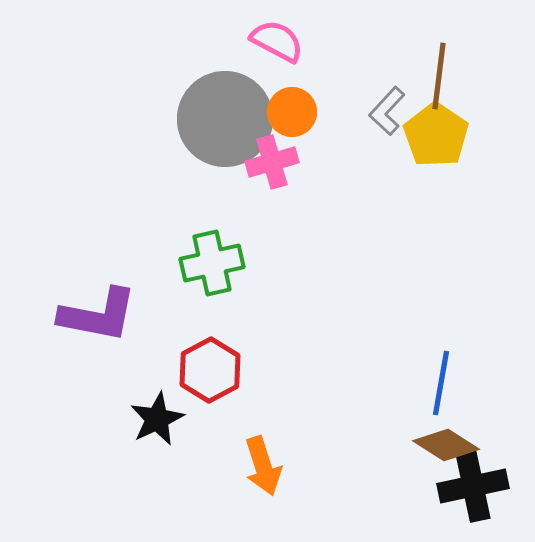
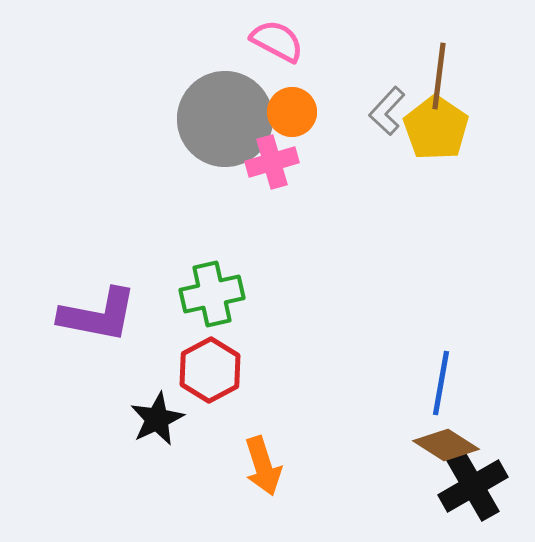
yellow pentagon: moved 7 px up
green cross: moved 31 px down
black cross: rotated 18 degrees counterclockwise
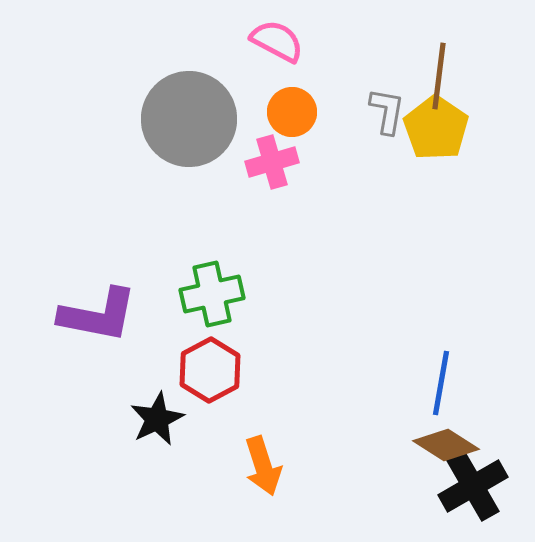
gray L-shape: rotated 147 degrees clockwise
gray circle: moved 36 px left
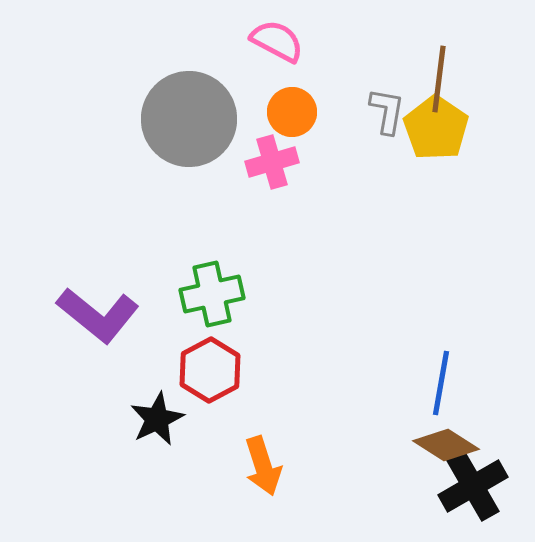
brown line: moved 3 px down
purple L-shape: rotated 28 degrees clockwise
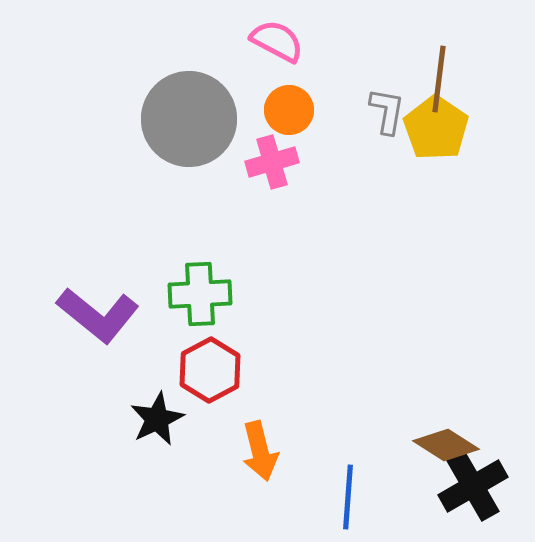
orange circle: moved 3 px left, 2 px up
green cross: moved 12 px left; rotated 10 degrees clockwise
blue line: moved 93 px left, 114 px down; rotated 6 degrees counterclockwise
orange arrow: moved 3 px left, 15 px up; rotated 4 degrees clockwise
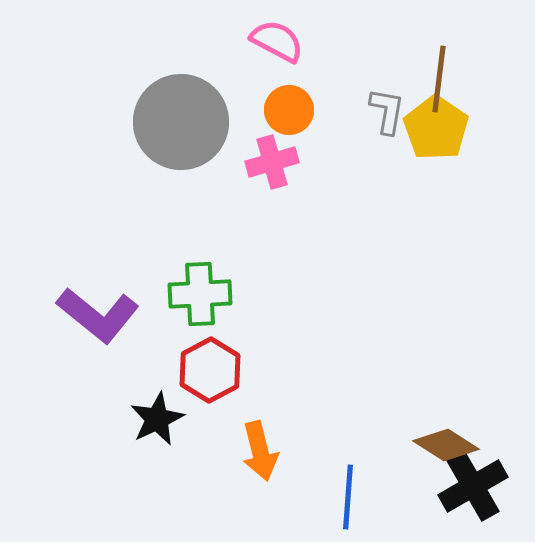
gray circle: moved 8 px left, 3 px down
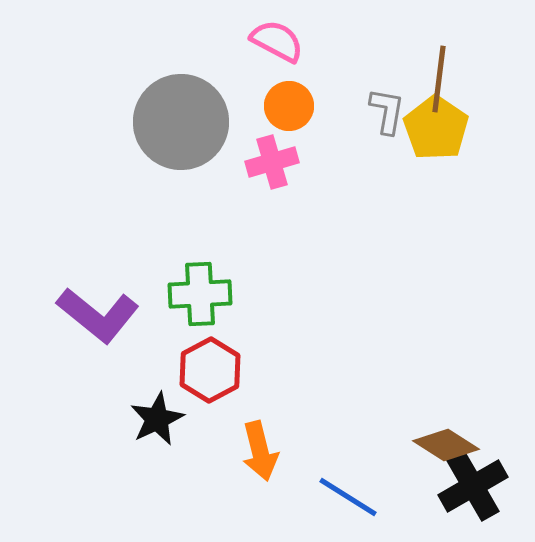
orange circle: moved 4 px up
blue line: rotated 62 degrees counterclockwise
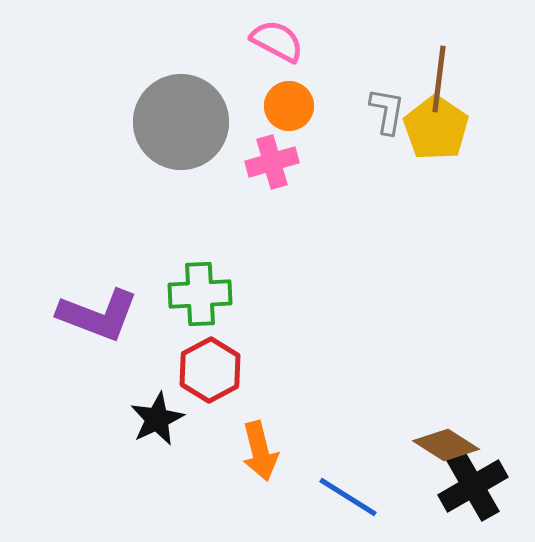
purple L-shape: rotated 18 degrees counterclockwise
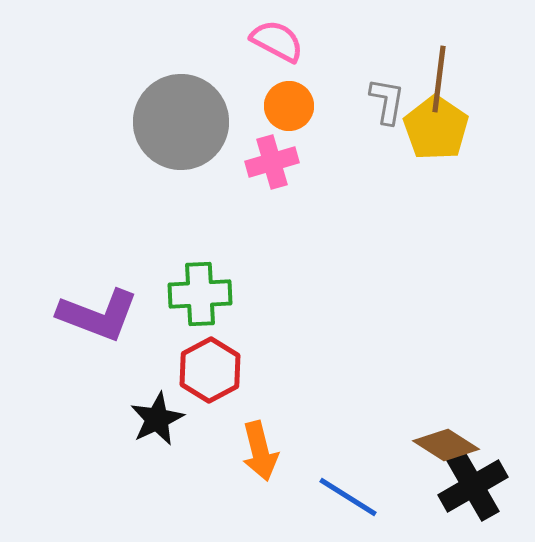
gray L-shape: moved 10 px up
